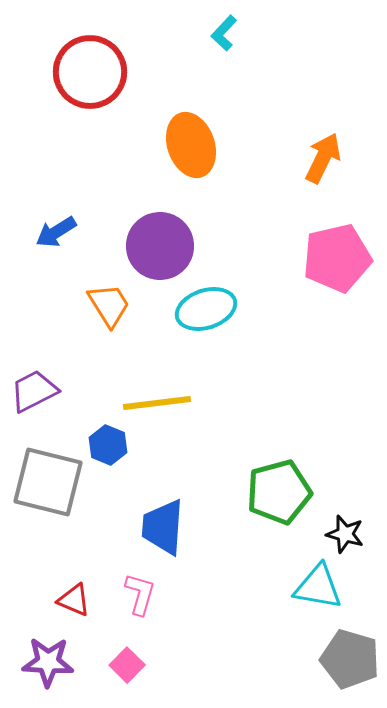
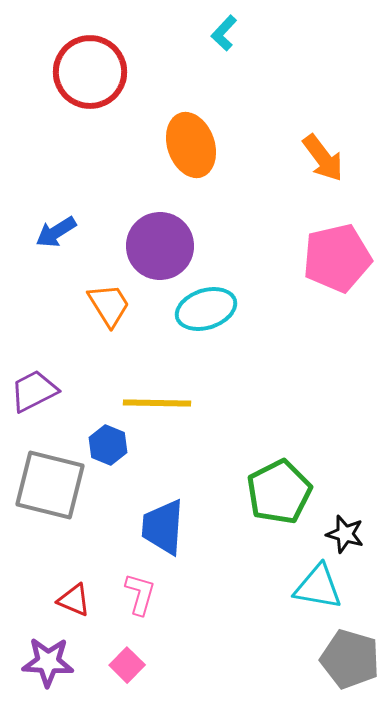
orange arrow: rotated 117 degrees clockwise
yellow line: rotated 8 degrees clockwise
gray square: moved 2 px right, 3 px down
green pentagon: rotated 12 degrees counterclockwise
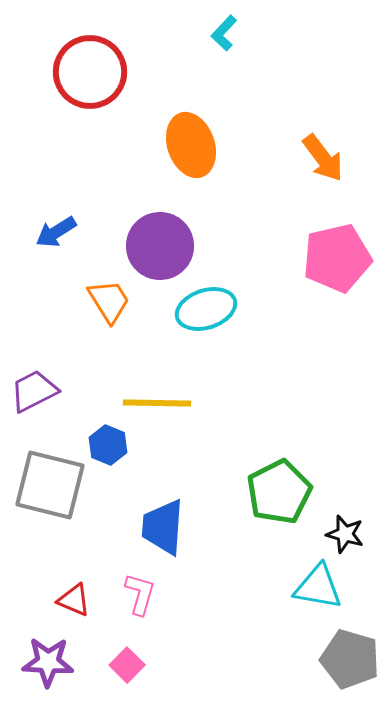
orange trapezoid: moved 4 px up
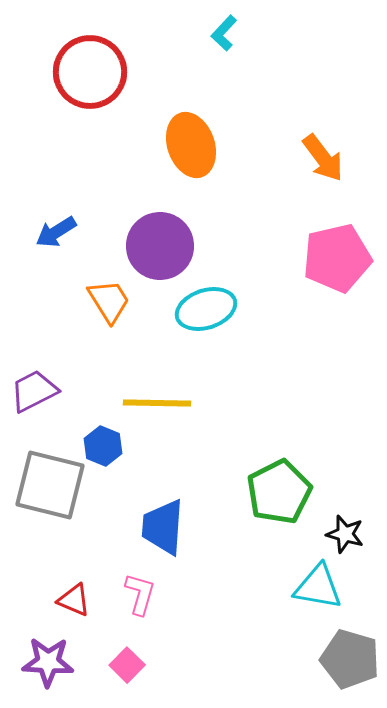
blue hexagon: moved 5 px left, 1 px down
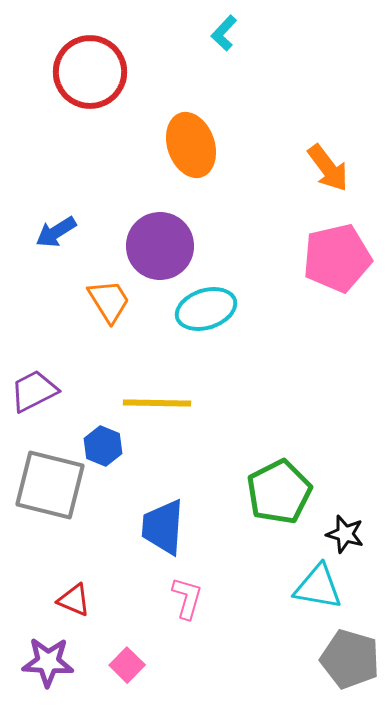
orange arrow: moved 5 px right, 10 px down
pink L-shape: moved 47 px right, 4 px down
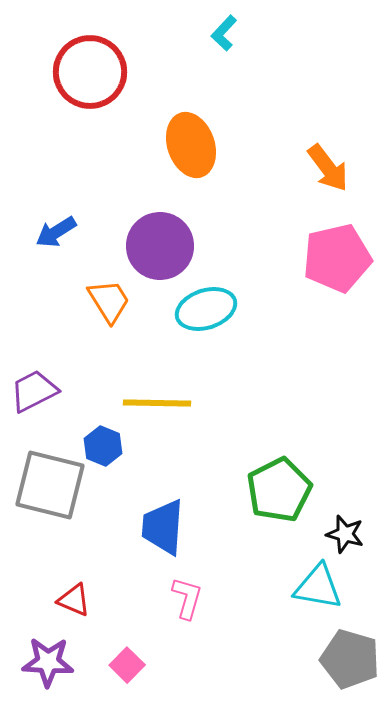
green pentagon: moved 2 px up
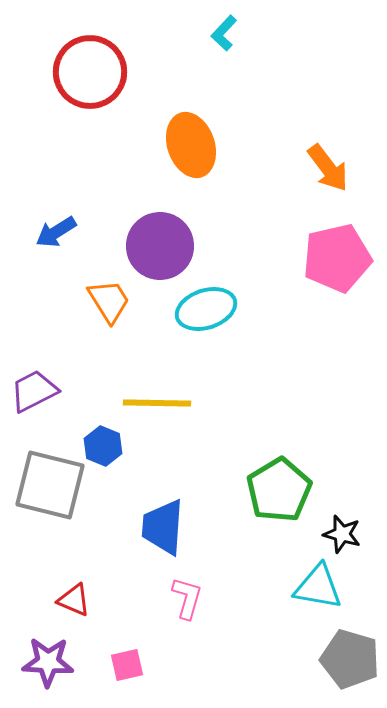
green pentagon: rotated 4 degrees counterclockwise
black star: moved 3 px left
pink square: rotated 32 degrees clockwise
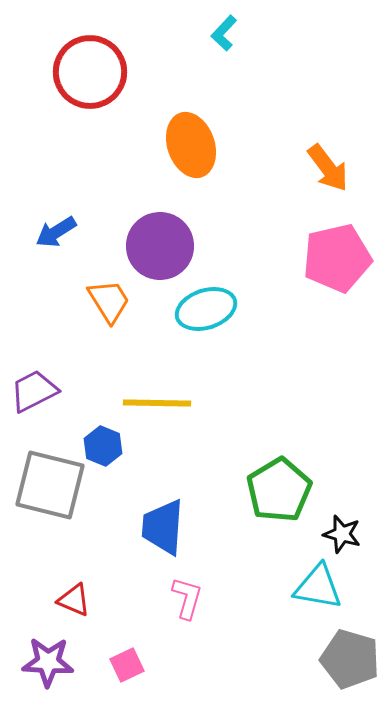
pink square: rotated 12 degrees counterclockwise
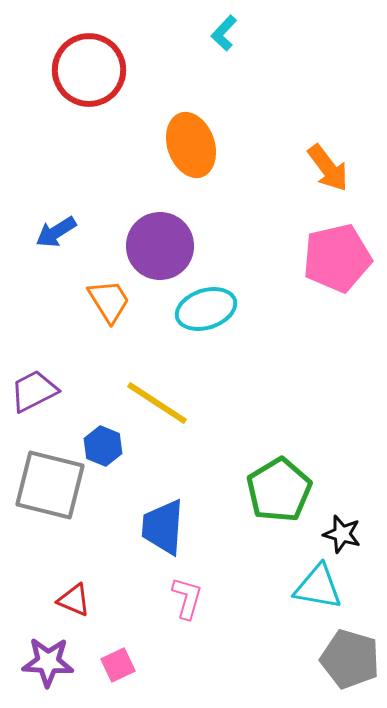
red circle: moved 1 px left, 2 px up
yellow line: rotated 32 degrees clockwise
pink square: moved 9 px left
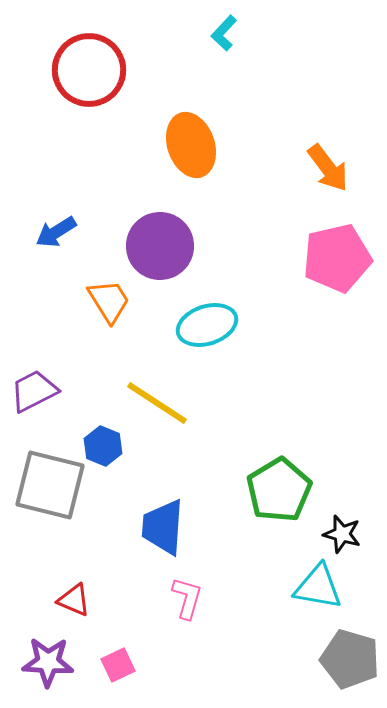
cyan ellipse: moved 1 px right, 16 px down
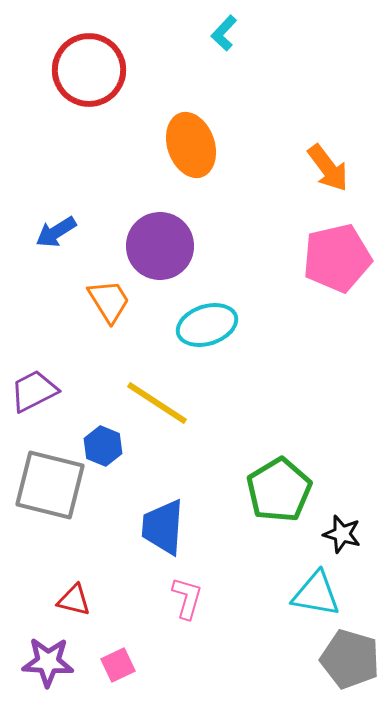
cyan triangle: moved 2 px left, 7 px down
red triangle: rotated 9 degrees counterclockwise
